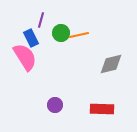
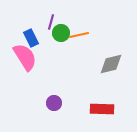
purple line: moved 10 px right, 2 px down
purple circle: moved 1 px left, 2 px up
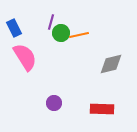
blue rectangle: moved 17 px left, 10 px up
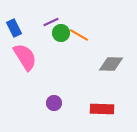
purple line: rotated 49 degrees clockwise
orange line: rotated 42 degrees clockwise
gray diamond: rotated 15 degrees clockwise
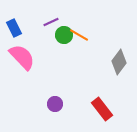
green circle: moved 3 px right, 2 px down
pink semicircle: moved 3 px left; rotated 12 degrees counterclockwise
gray diamond: moved 8 px right, 2 px up; rotated 55 degrees counterclockwise
purple circle: moved 1 px right, 1 px down
red rectangle: rotated 50 degrees clockwise
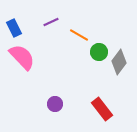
green circle: moved 35 px right, 17 px down
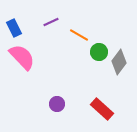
purple circle: moved 2 px right
red rectangle: rotated 10 degrees counterclockwise
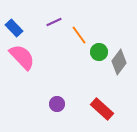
purple line: moved 3 px right
blue rectangle: rotated 18 degrees counterclockwise
orange line: rotated 24 degrees clockwise
